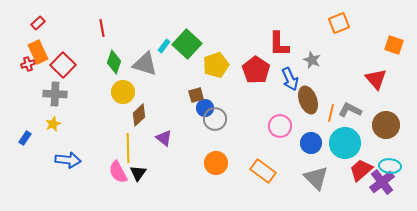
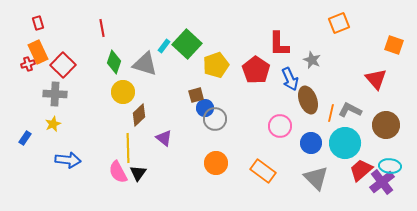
red rectangle at (38, 23): rotated 64 degrees counterclockwise
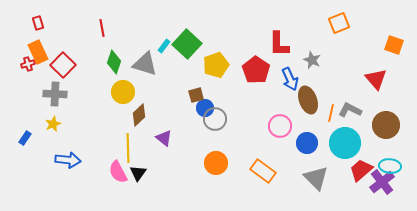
blue circle at (311, 143): moved 4 px left
